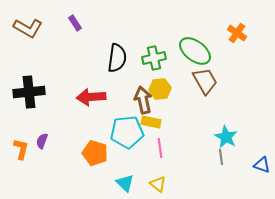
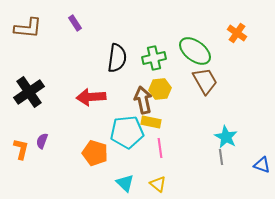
brown L-shape: rotated 24 degrees counterclockwise
black cross: rotated 28 degrees counterclockwise
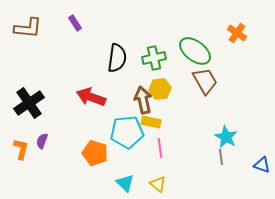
black cross: moved 11 px down
red arrow: rotated 24 degrees clockwise
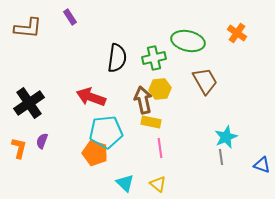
purple rectangle: moved 5 px left, 6 px up
green ellipse: moved 7 px left, 10 px up; rotated 24 degrees counterclockwise
cyan pentagon: moved 21 px left
cyan star: rotated 20 degrees clockwise
orange L-shape: moved 2 px left, 1 px up
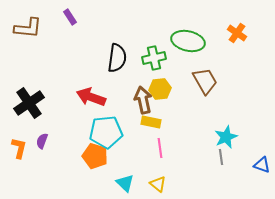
orange pentagon: moved 3 px down
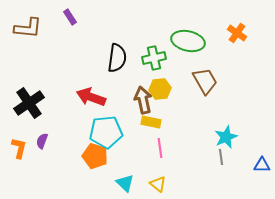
blue triangle: rotated 18 degrees counterclockwise
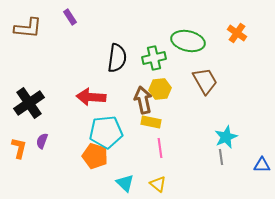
red arrow: rotated 16 degrees counterclockwise
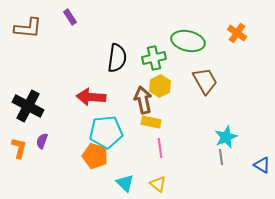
yellow hexagon: moved 3 px up; rotated 20 degrees counterclockwise
black cross: moved 1 px left, 3 px down; rotated 28 degrees counterclockwise
blue triangle: rotated 30 degrees clockwise
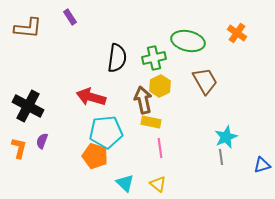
red arrow: rotated 12 degrees clockwise
blue triangle: rotated 48 degrees counterclockwise
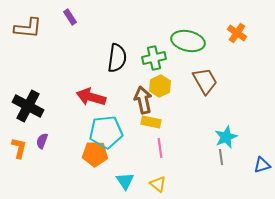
orange pentagon: moved 2 px up; rotated 15 degrees counterclockwise
cyan triangle: moved 2 px up; rotated 12 degrees clockwise
